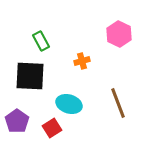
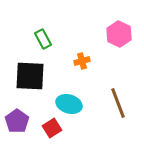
green rectangle: moved 2 px right, 2 px up
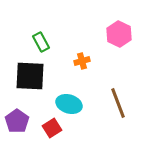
green rectangle: moved 2 px left, 3 px down
